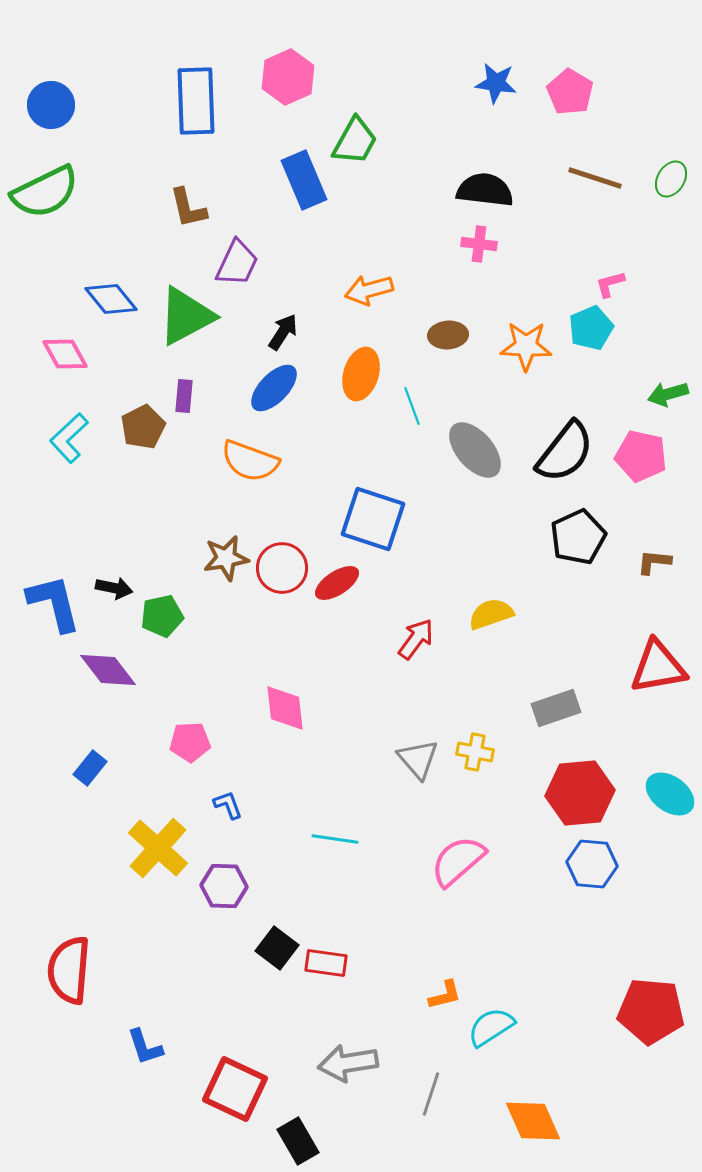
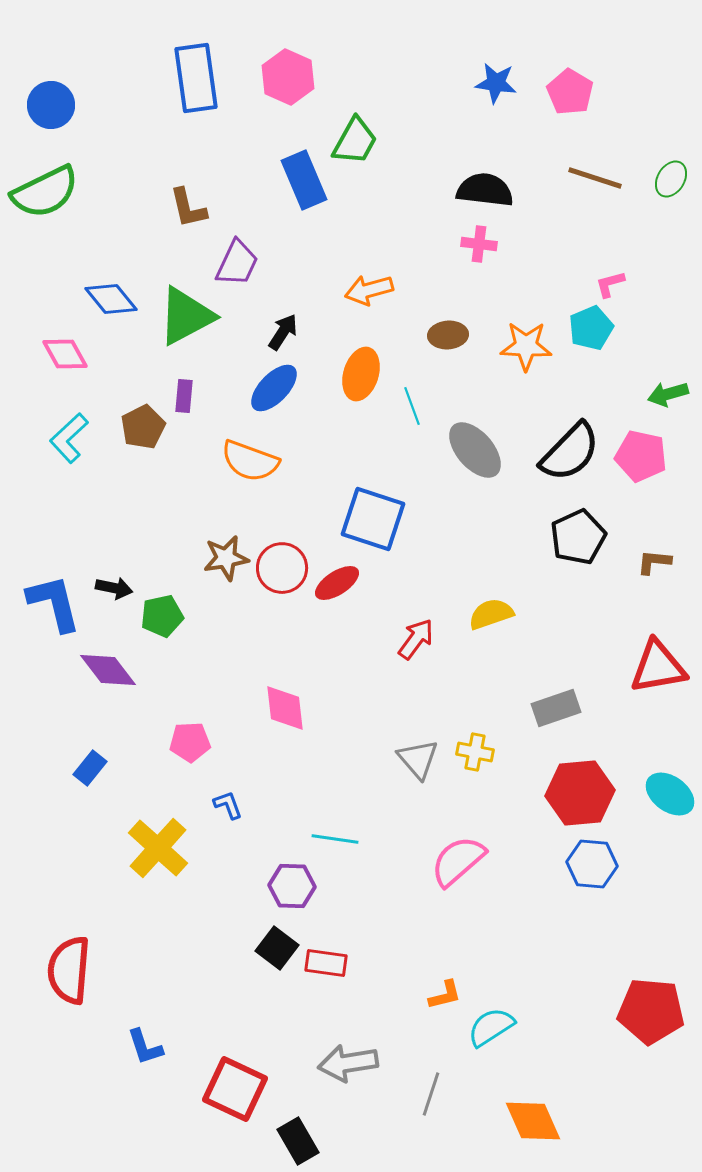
pink hexagon at (288, 77): rotated 12 degrees counterclockwise
blue rectangle at (196, 101): moved 23 px up; rotated 6 degrees counterclockwise
black semicircle at (565, 452): moved 5 px right; rotated 6 degrees clockwise
purple hexagon at (224, 886): moved 68 px right
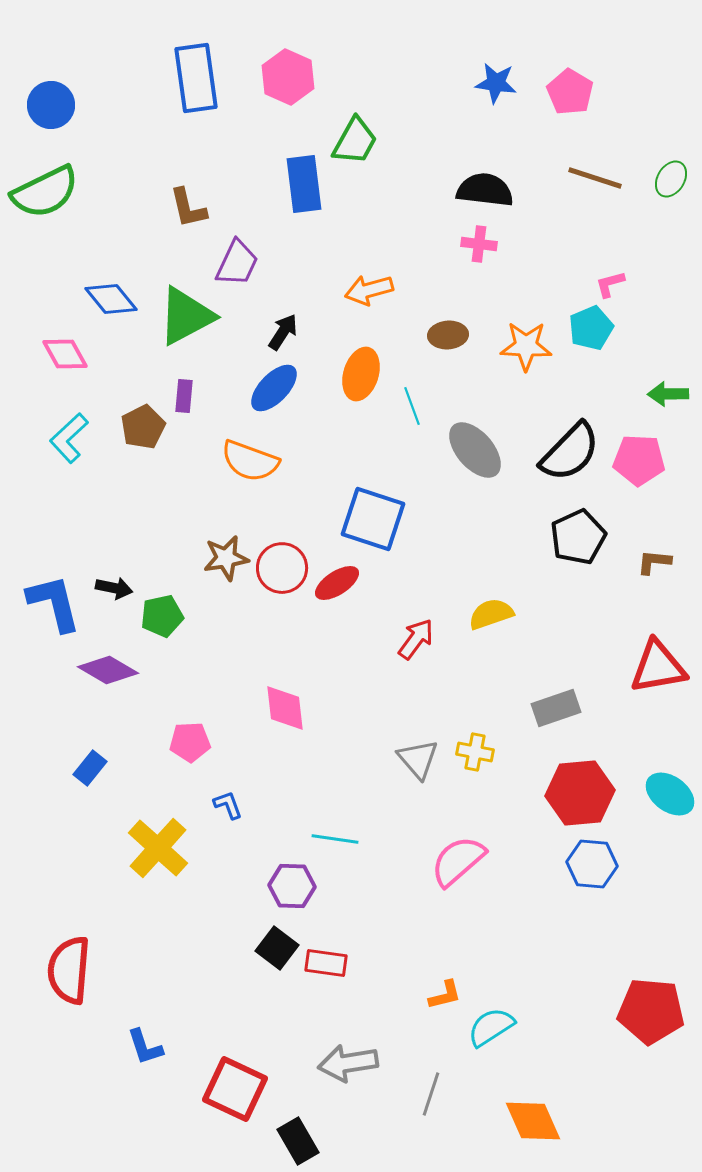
blue rectangle at (304, 180): moved 4 px down; rotated 16 degrees clockwise
green arrow at (668, 394): rotated 15 degrees clockwise
pink pentagon at (641, 456): moved 2 px left, 4 px down; rotated 9 degrees counterclockwise
purple diamond at (108, 670): rotated 22 degrees counterclockwise
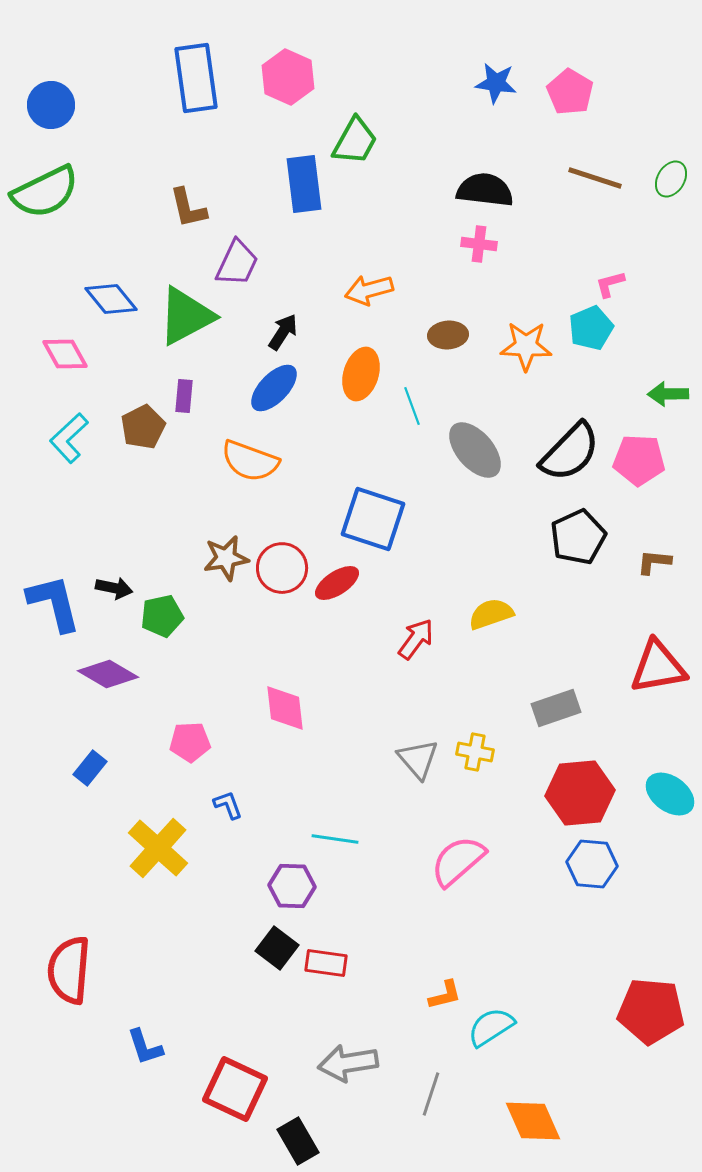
purple diamond at (108, 670): moved 4 px down
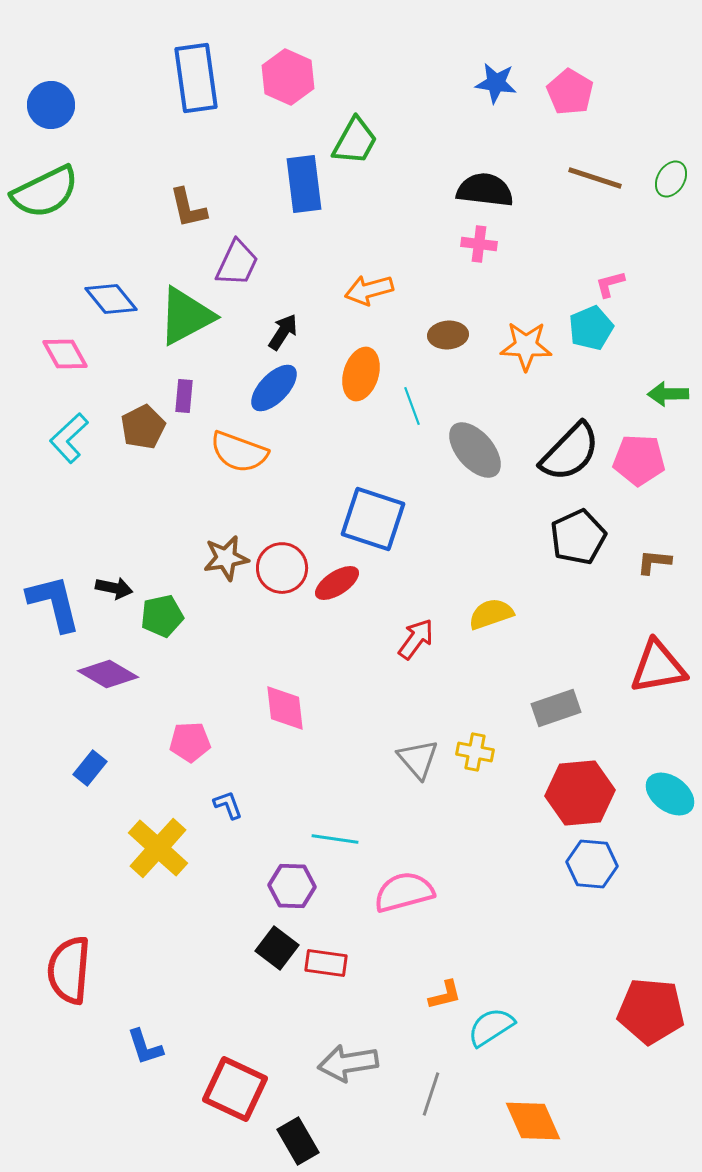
orange semicircle at (250, 461): moved 11 px left, 9 px up
pink semicircle at (458, 861): moved 54 px left, 31 px down; rotated 26 degrees clockwise
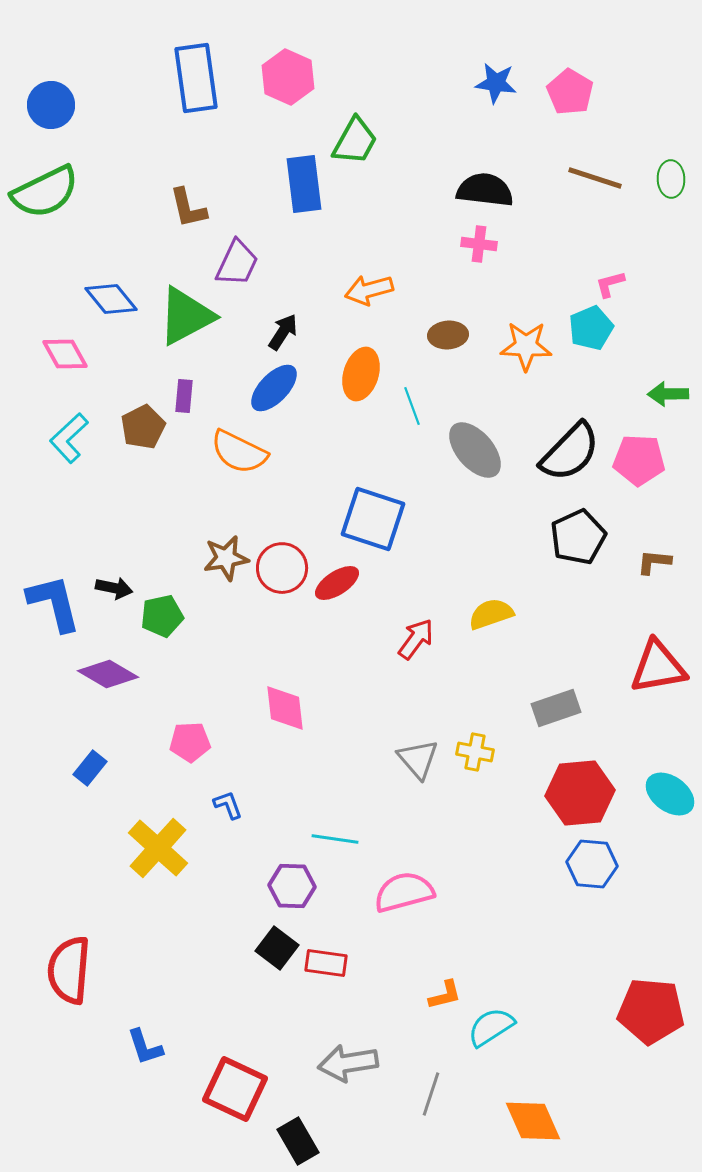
green ellipse at (671, 179): rotated 33 degrees counterclockwise
orange semicircle at (239, 452): rotated 6 degrees clockwise
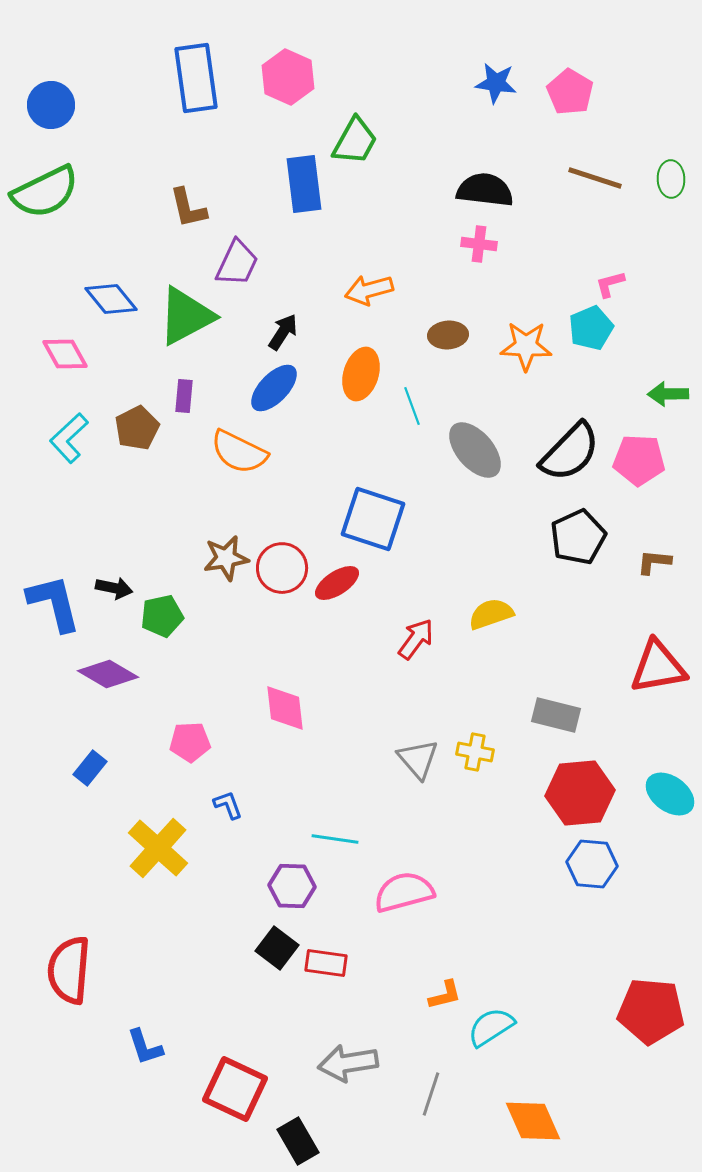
brown pentagon at (143, 427): moved 6 px left, 1 px down
gray rectangle at (556, 708): moved 7 px down; rotated 33 degrees clockwise
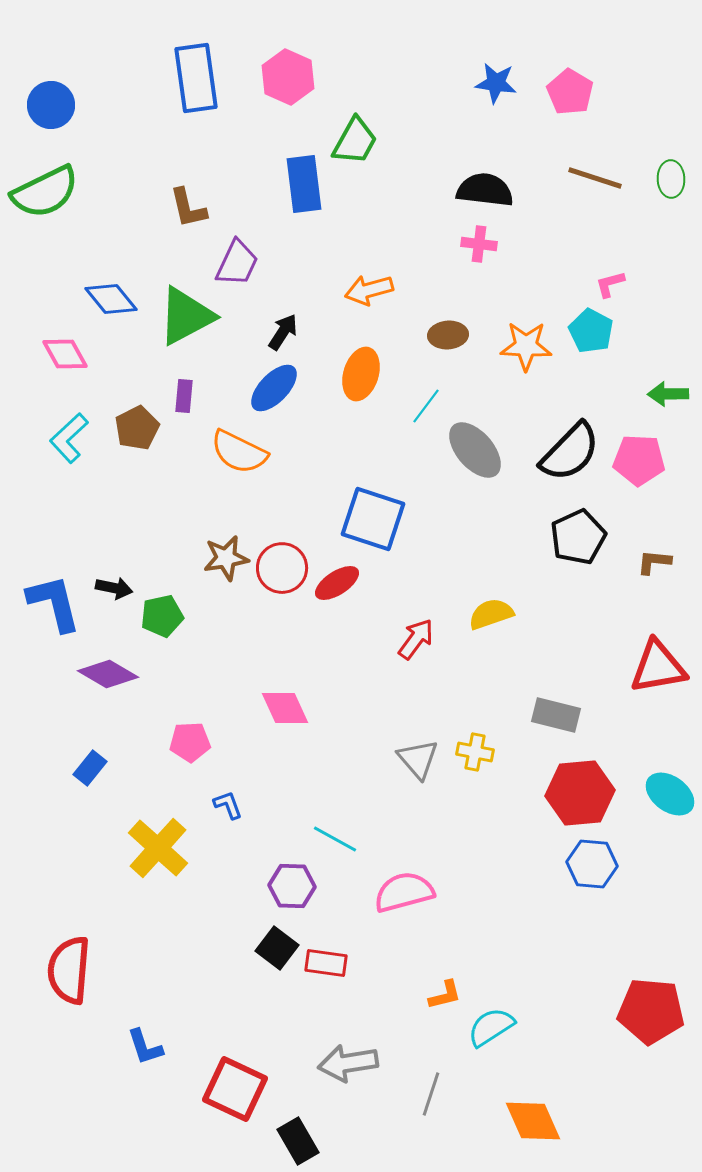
cyan pentagon at (591, 328): moved 3 px down; rotated 21 degrees counterclockwise
cyan line at (412, 406): moved 14 px right; rotated 57 degrees clockwise
pink diamond at (285, 708): rotated 18 degrees counterclockwise
cyan line at (335, 839): rotated 21 degrees clockwise
